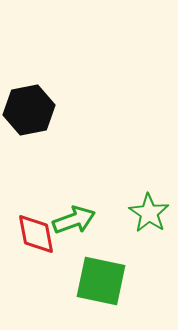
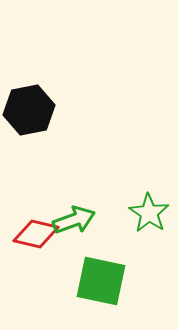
red diamond: rotated 66 degrees counterclockwise
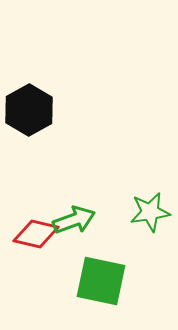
black hexagon: rotated 18 degrees counterclockwise
green star: moved 1 px right, 1 px up; rotated 30 degrees clockwise
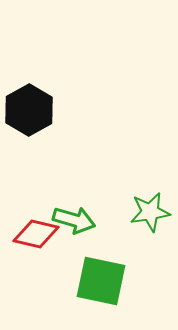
green arrow: rotated 36 degrees clockwise
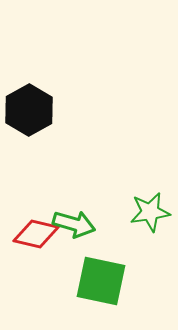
green arrow: moved 4 px down
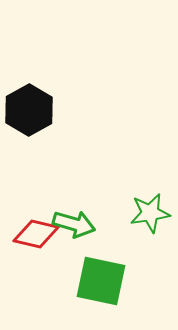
green star: moved 1 px down
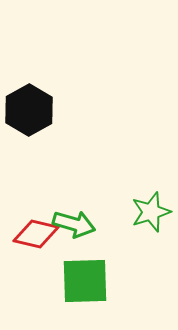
green star: moved 1 px right, 1 px up; rotated 9 degrees counterclockwise
green square: moved 16 px left; rotated 14 degrees counterclockwise
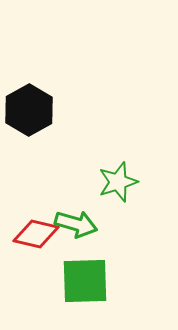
green star: moved 33 px left, 30 px up
green arrow: moved 2 px right
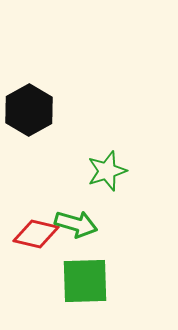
green star: moved 11 px left, 11 px up
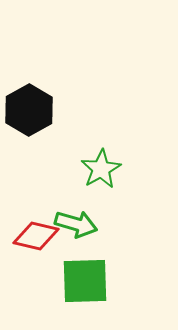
green star: moved 6 px left, 2 px up; rotated 12 degrees counterclockwise
red diamond: moved 2 px down
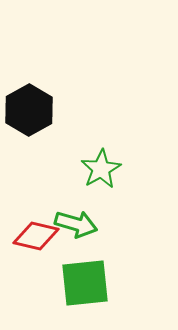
green square: moved 2 px down; rotated 4 degrees counterclockwise
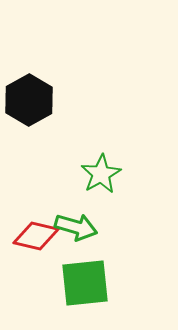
black hexagon: moved 10 px up
green star: moved 5 px down
green arrow: moved 3 px down
